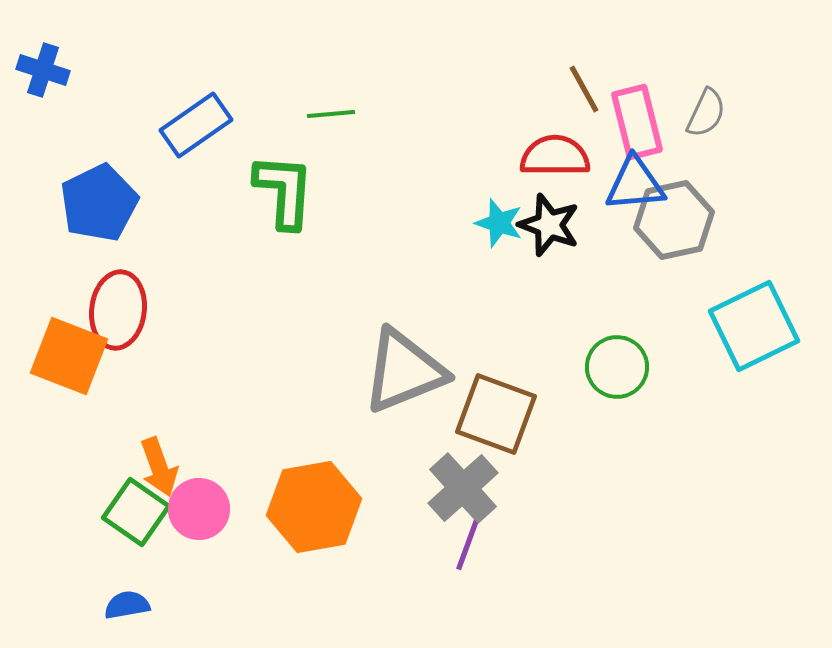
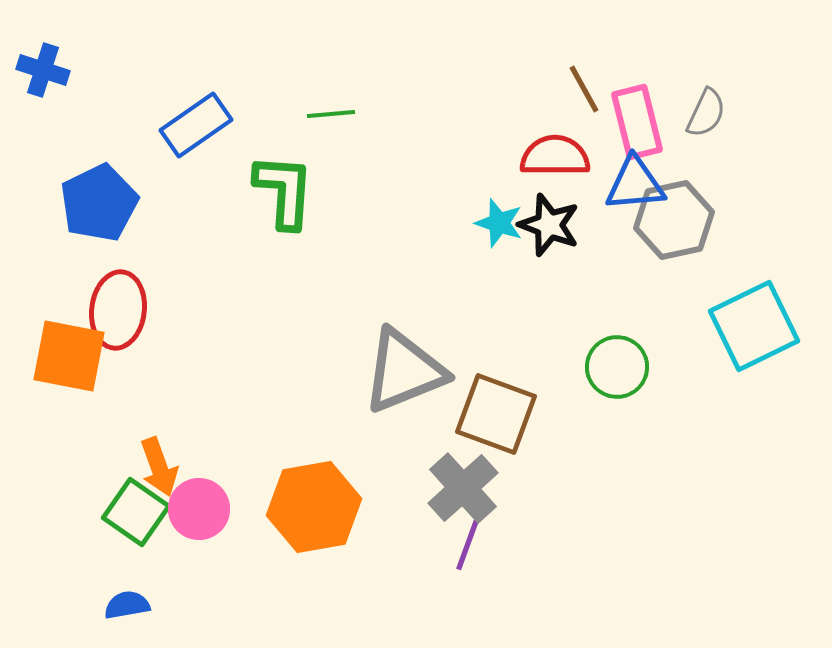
orange square: rotated 10 degrees counterclockwise
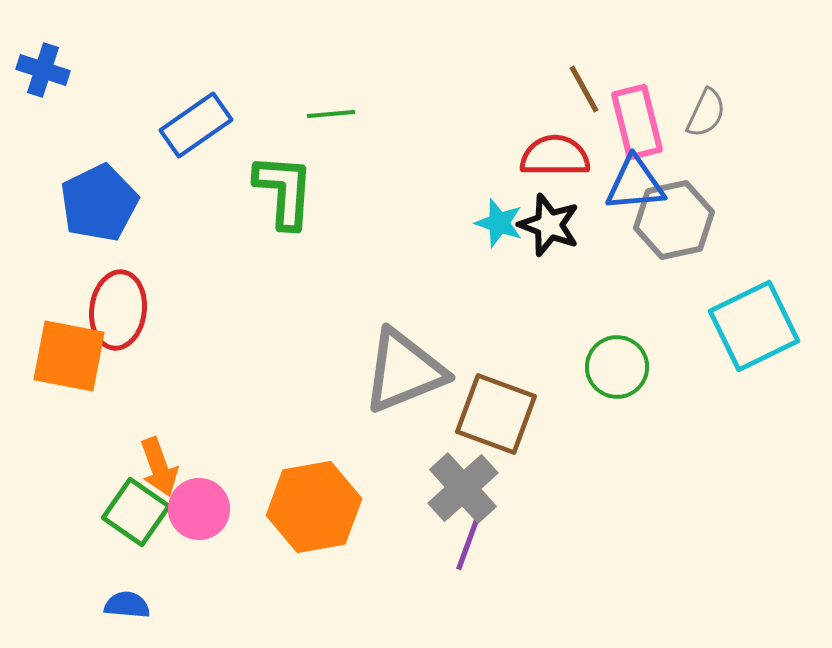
blue semicircle: rotated 15 degrees clockwise
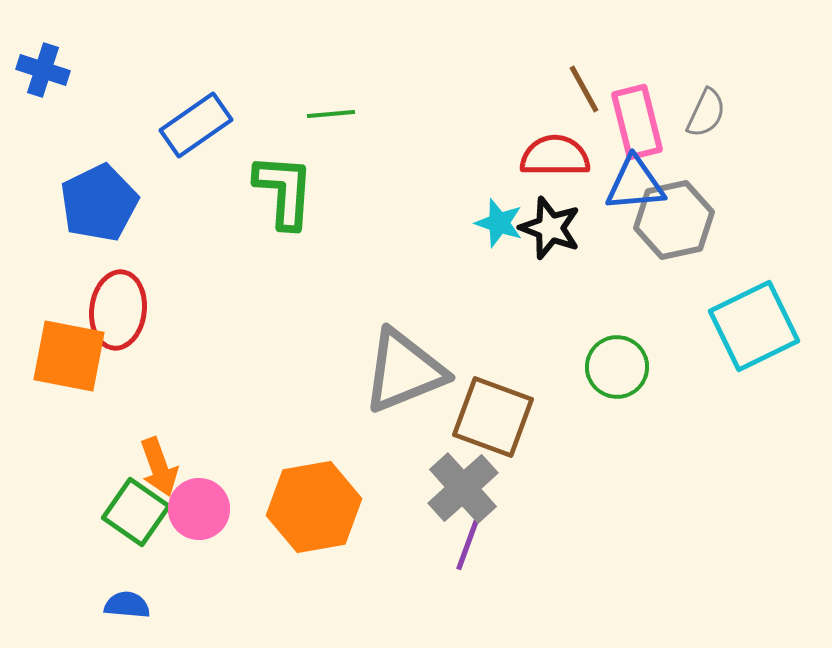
black star: moved 1 px right, 3 px down
brown square: moved 3 px left, 3 px down
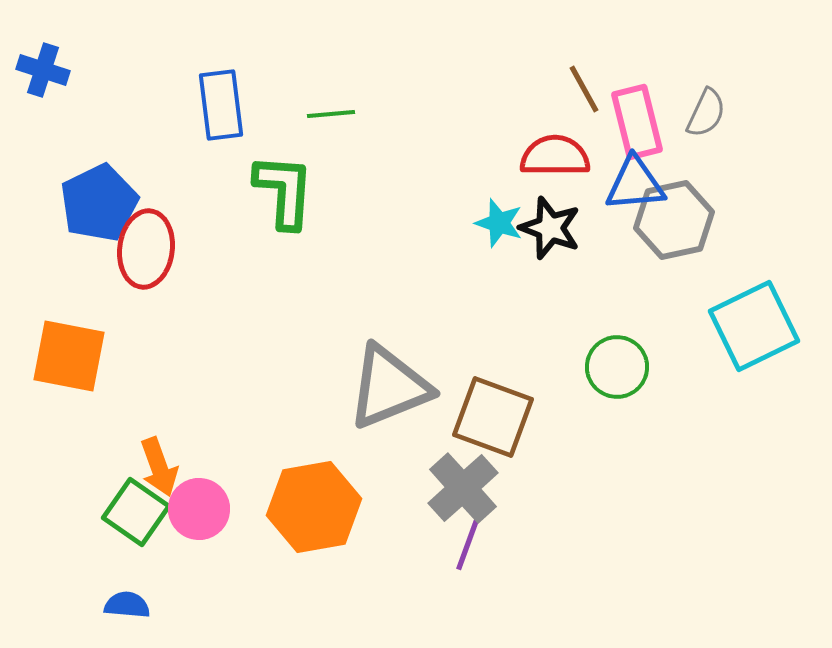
blue rectangle: moved 25 px right, 20 px up; rotated 62 degrees counterclockwise
red ellipse: moved 28 px right, 61 px up
gray triangle: moved 15 px left, 16 px down
